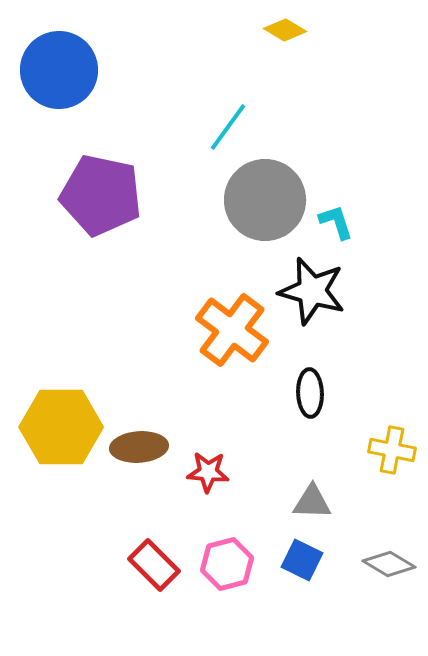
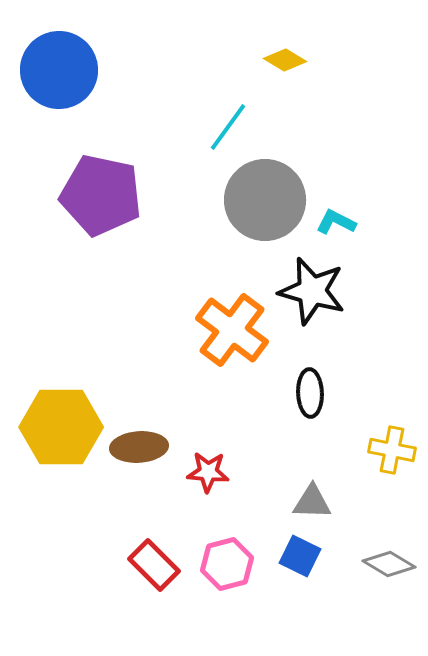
yellow diamond: moved 30 px down
cyan L-shape: rotated 45 degrees counterclockwise
blue square: moved 2 px left, 4 px up
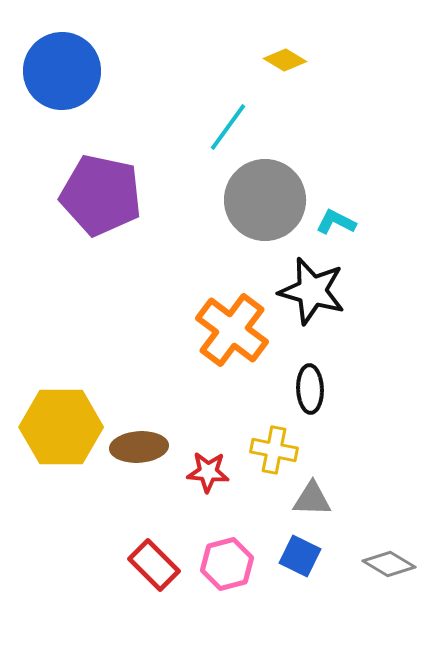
blue circle: moved 3 px right, 1 px down
black ellipse: moved 4 px up
yellow cross: moved 118 px left
gray triangle: moved 3 px up
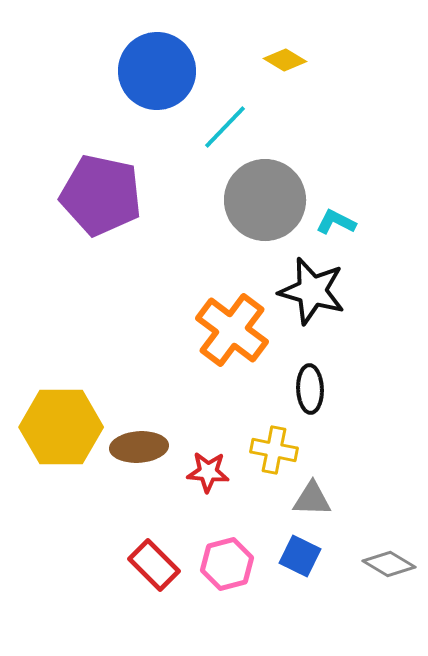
blue circle: moved 95 px right
cyan line: moved 3 px left; rotated 8 degrees clockwise
